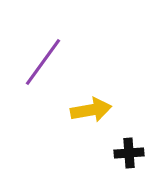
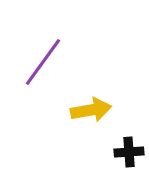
black cross: moved 1 px up
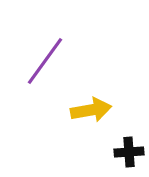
purple line: moved 2 px right, 1 px up
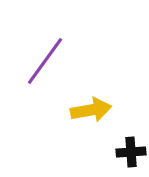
black cross: moved 2 px right
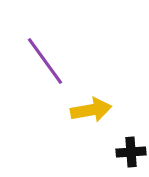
purple line: rotated 72 degrees counterclockwise
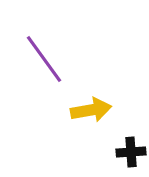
purple line: moved 1 px left, 2 px up
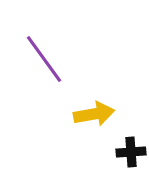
yellow arrow: moved 3 px right, 4 px down
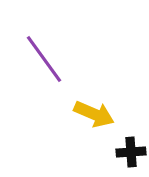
yellow arrow: rotated 33 degrees clockwise
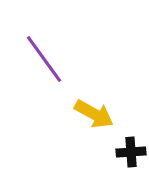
yellow arrow: rotated 6 degrees clockwise
